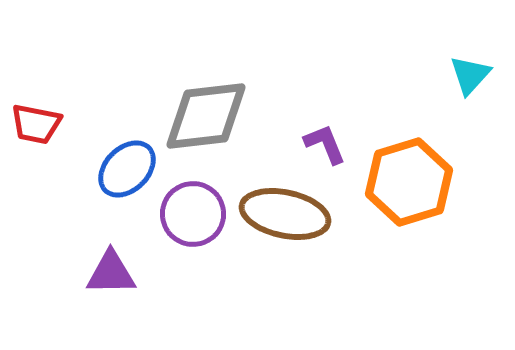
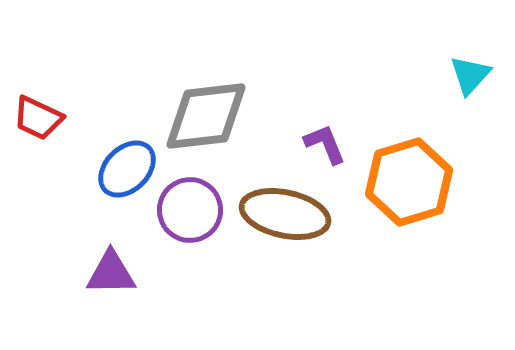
red trapezoid: moved 2 px right, 6 px up; rotated 14 degrees clockwise
purple circle: moved 3 px left, 4 px up
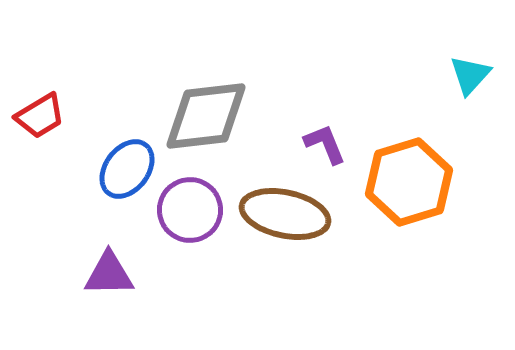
red trapezoid: moved 2 px right, 2 px up; rotated 56 degrees counterclockwise
blue ellipse: rotated 8 degrees counterclockwise
purple triangle: moved 2 px left, 1 px down
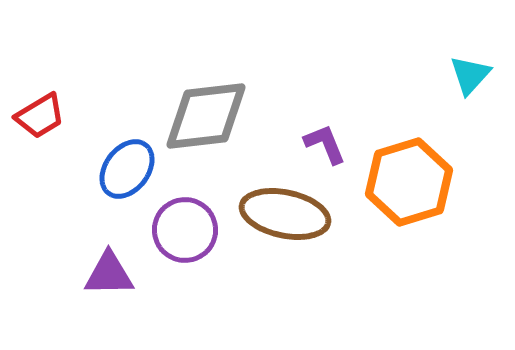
purple circle: moved 5 px left, 20 px down
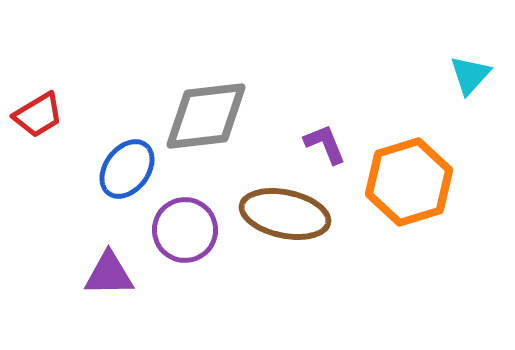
red trapezoid: moved 2 px left, 1 px up
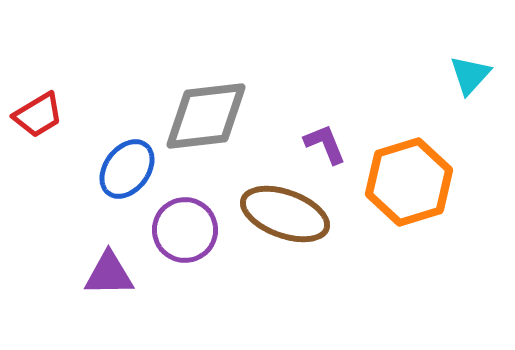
brown ellipse: rotated 8 degrees clockwise
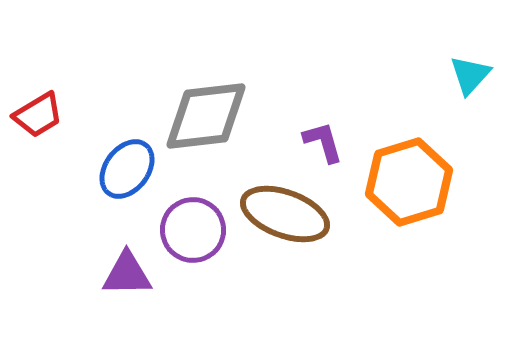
purple L-shape: moved 2 px left, 2 px up; rotated 6 degrees clockwise
purple circle: moved 8 px right
purple triangle: moved 18 px right
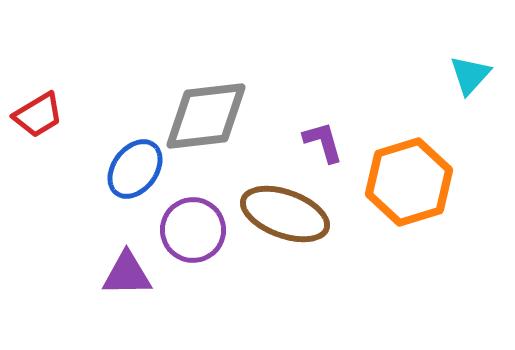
blue ellipse: moved 8 px right
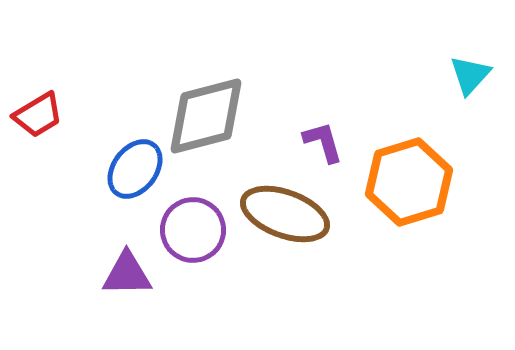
gray diamond: rotated 8 degrees counterclockwise
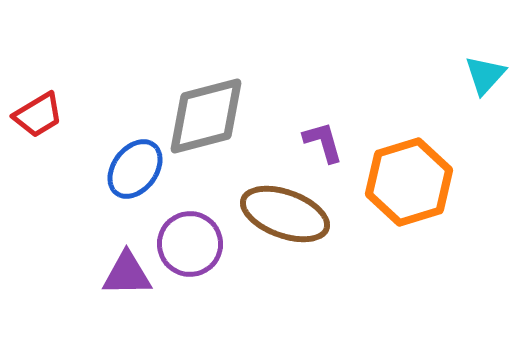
cyan triangle: moved 15 px right
purple circle: moved 3 px left, 14 px down
